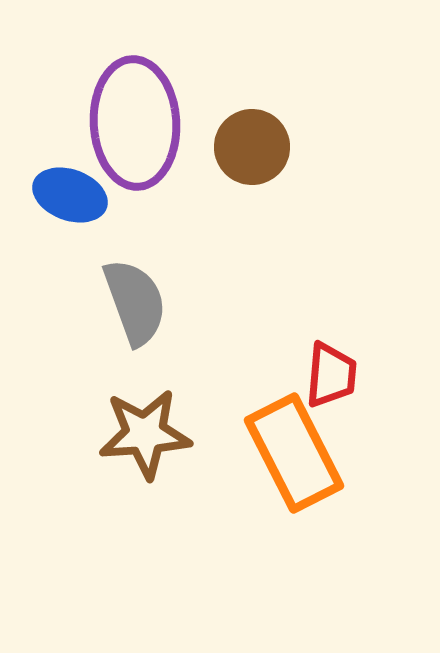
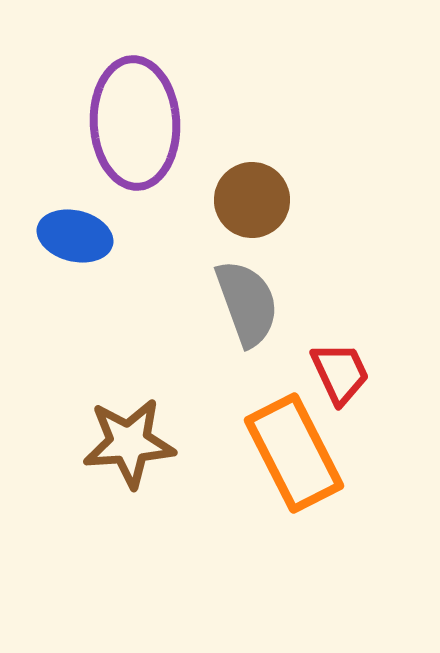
brown circle: moved 53 px down
blue ellipse: moved 5 px right, 41 px down; rotated 6 degrees counterclockwise
gray semicircle: moved 112 px right, 1 px down
red trapezoid: moved 9 px right, 2 px up; rotated 30 degrees counterclockwise
brown star: moved 16 px left, 9 px down
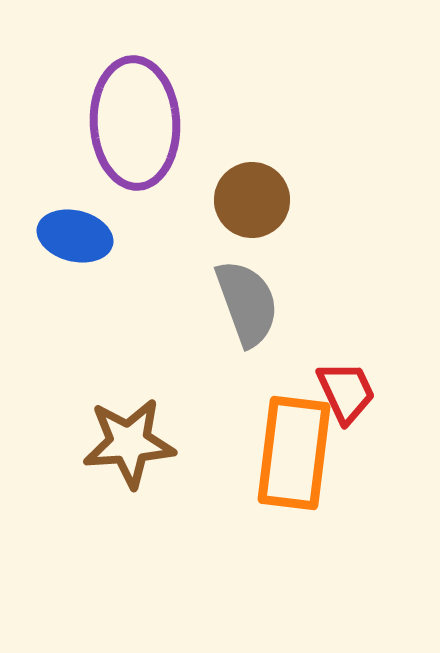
red trapezoid: moved 6 px right, 19 px down
orange rectangle: rotated 34 degrees clockwise
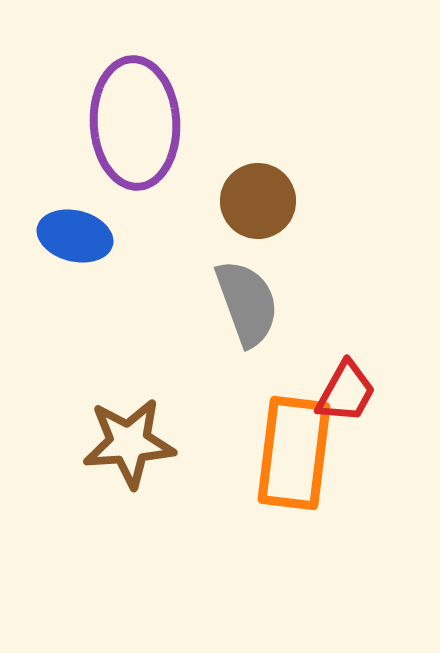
brown circle: moved 6 px right, 1 px down
red trapezoid: rotated 54 degrees clockwise
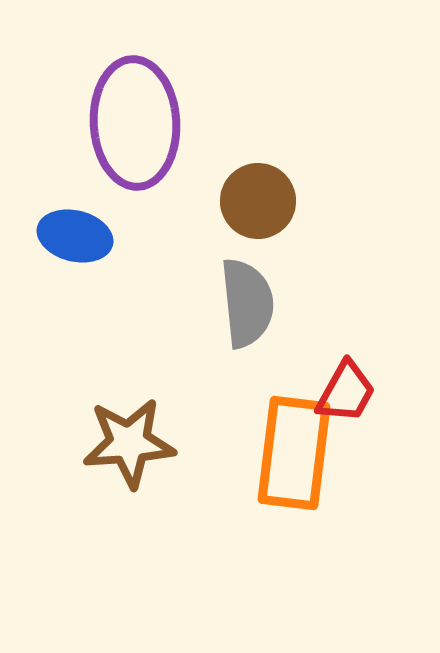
gray semicircle: rotated 14 degrees clockwise
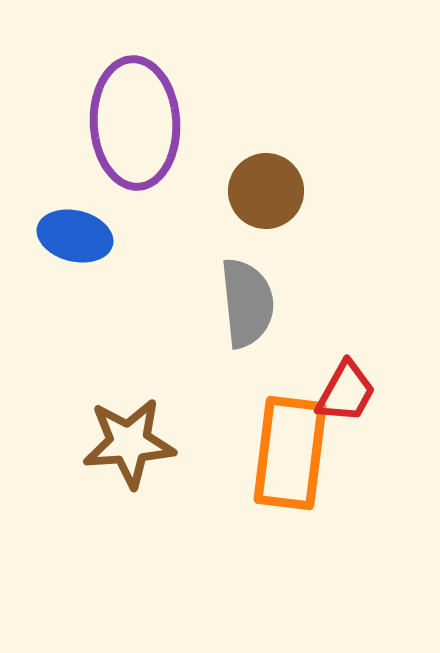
brown circle: moved 8 px right, 10 px up
orange rectangle: moved 4 px left
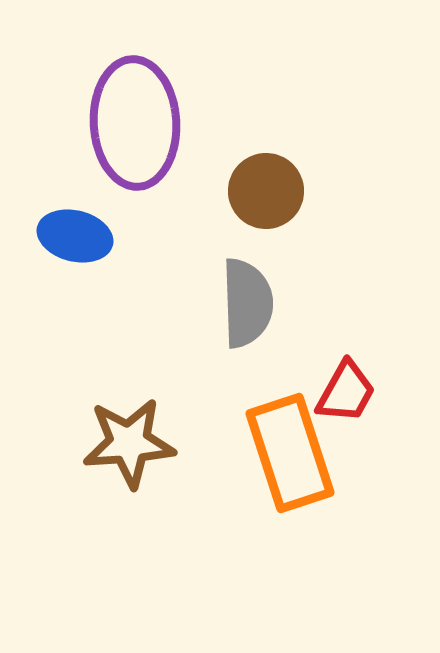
gray semicircle: rotated 4 degrees clockwise
orange rectangle: rotated 25 degrees counterclockwise
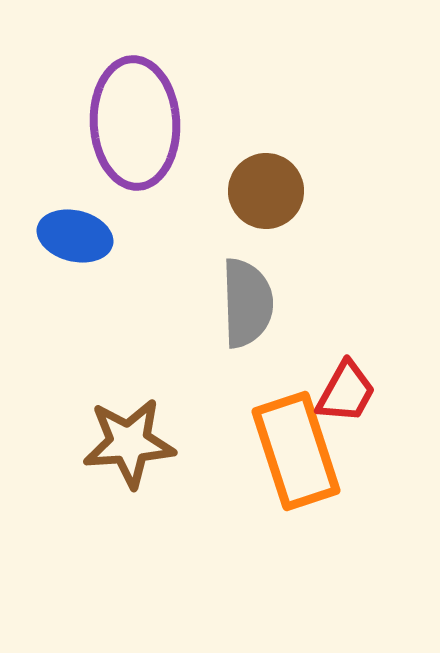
orange rectangle: moved 6 px right, 2 px up
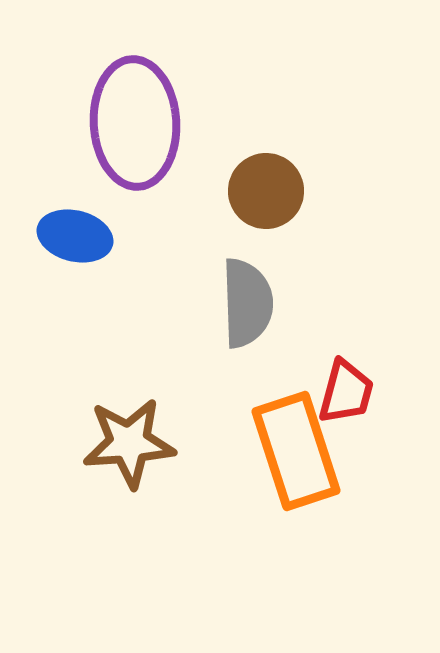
red trapezoid: rotated 14 degrees counterclockwise
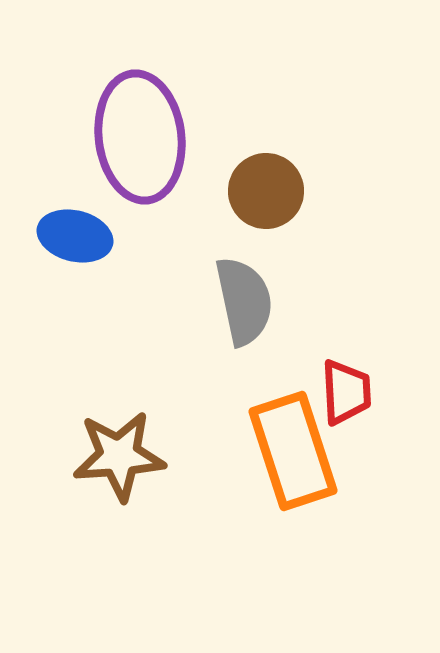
purple ellipse: moved 5 px right, 14 px down; rotated 4 degrees counterclockwise
gray semicircle: moved 3 px left, 2 px up; rotated 10 degrees counterclockwise
red trapezoid: rotated 18 degrees counterclockwise
brown star: moved 10 px left, 13 px down
orange rectangle: moved 3 px left
